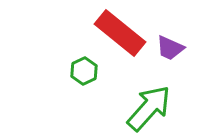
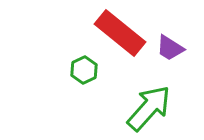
purple trapezoid: rotated 8 degrees clockwise
green hexagon: moved 1 px up
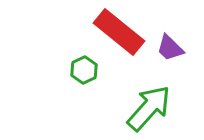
red rectangle: moved 1 px left, 1 px up
purple trapezoid: rotated 12 degrees clockwise
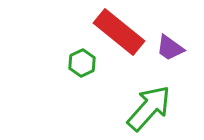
purple trapezoid: rotated 8 degrees counterclockwise
green hexagon: moved 2 px left, 7 px up
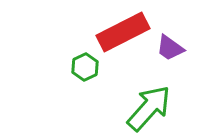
red rectangle: moved 4 px right; rotated 66 degrees counterclockwise
green hexagon: moved 3 px right, 4 px down
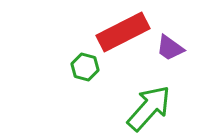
green hexagon: rotated 20 degrees counterclockwise
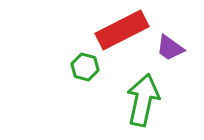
red rectangle: moved 1 px left, 2 px up
green arrow: moved 6 px left, 8 px up; rotated 30 degrees counterclockwise
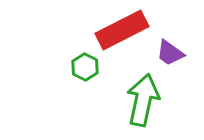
purple trapezoid: moved 5 px down
green hexagon: rotated 12 degrees clockwise
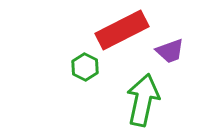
purple trapezoid: moved 2 px up; rotated 56 degrees counterclockwise
